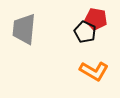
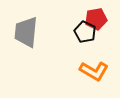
red pentagon: rotated 20 degrees counterclockwise
gray trapezoid: moved 2 px right, 3 px down
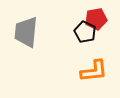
orange L-shape: rotated 36 degrees counterclockwise
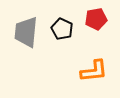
black pentagon: moved 23 px left, 3 px up
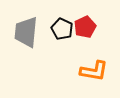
red pentagon: moved 11 px left, 8 px down; rotated 15 degrees counterclockwise
orange L-shape: rotated 16 degrees clockwise
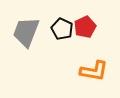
gray trapezoid: rotated 16 degrees clockwise
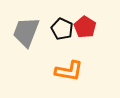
red pentagon: rotated 15 degrees counterclockwise
orange L-shape: moved 25 px left
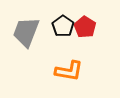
black pentagon: moved 1 px right, 3 px up; rotated 10 degrees clockwise
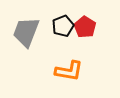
black pentagon: rotated 15 degrees clockwise
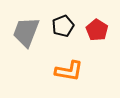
red pentagon: moved 12 px right, 3 px down
